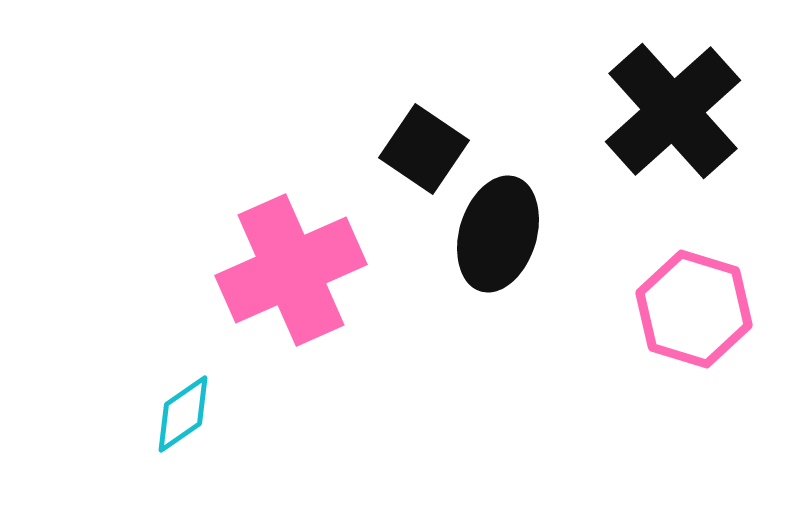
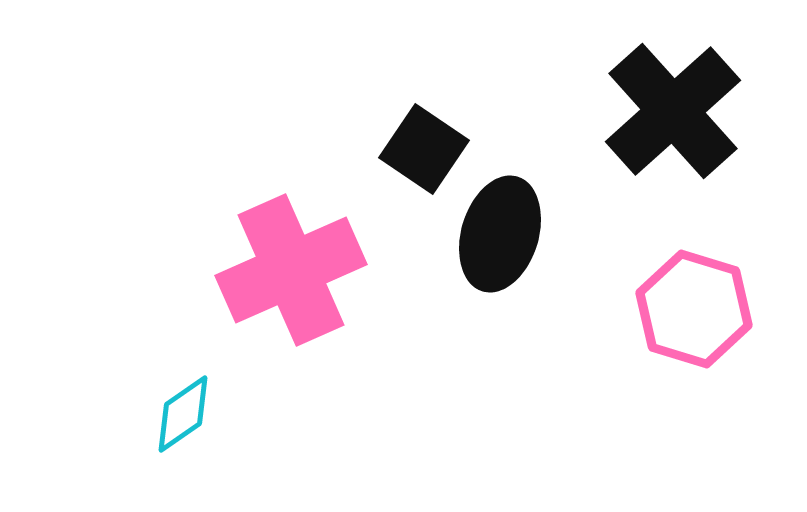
black ellipse: moved 2 px right
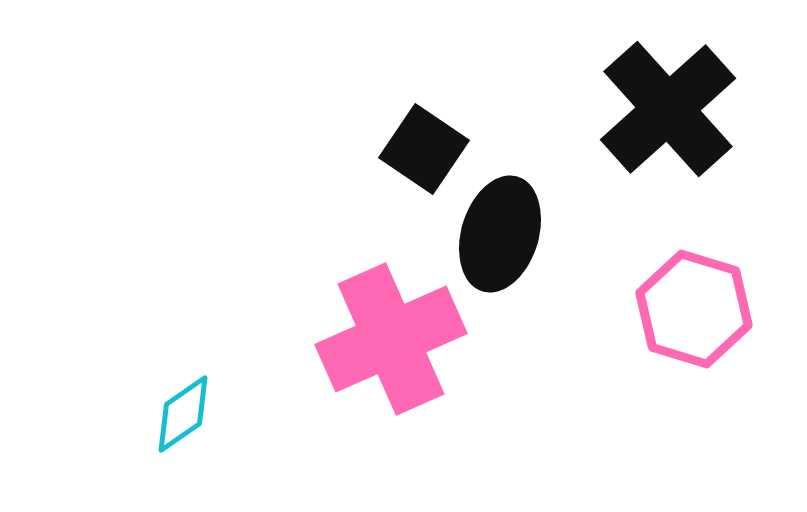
black cross: moved 5 px left, 2 px up
pink cross: moved 100 px right, 69 px down
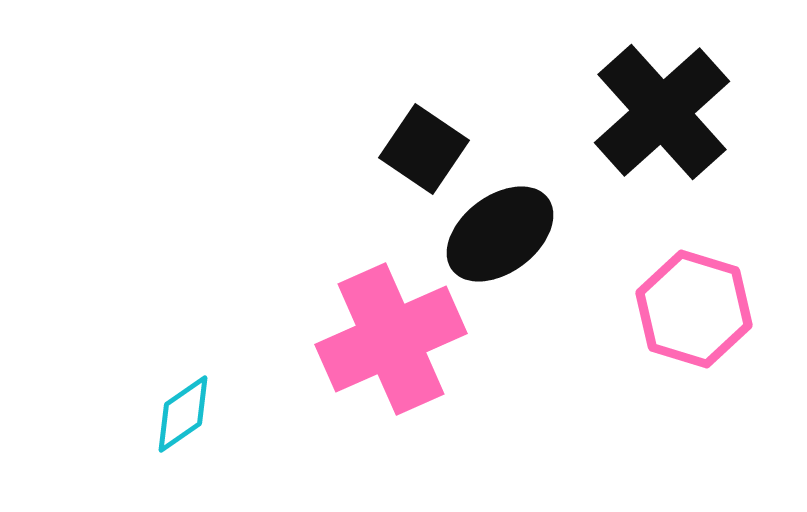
black cross: moved 6 px left, 3 px down
black ellipse: rotated 36 degrees clockwise
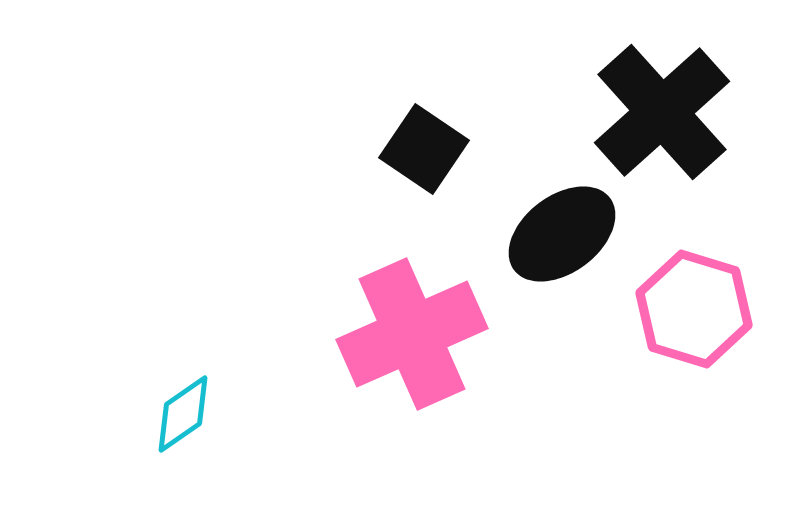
black ellipse: moved 62 px right
pink cross: moved 21 px right, 5 px up
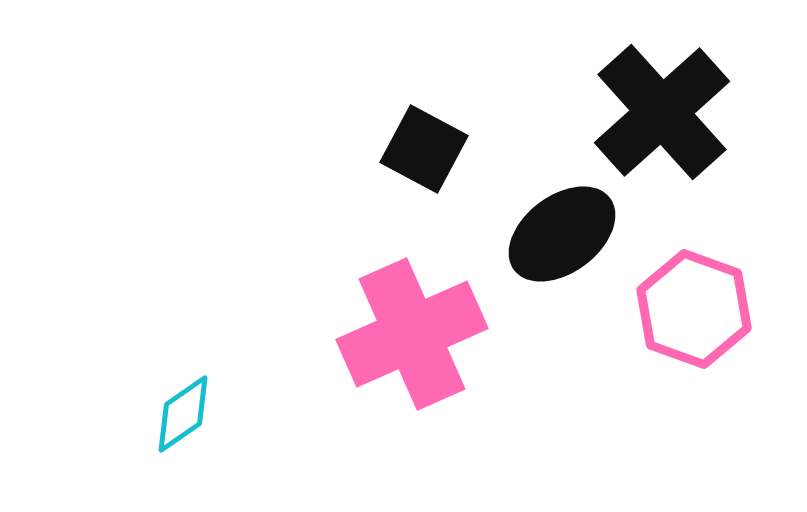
black square: rotated 6 degrees counterclockwise
pink hexagon: rotated 3 degrees clockwise
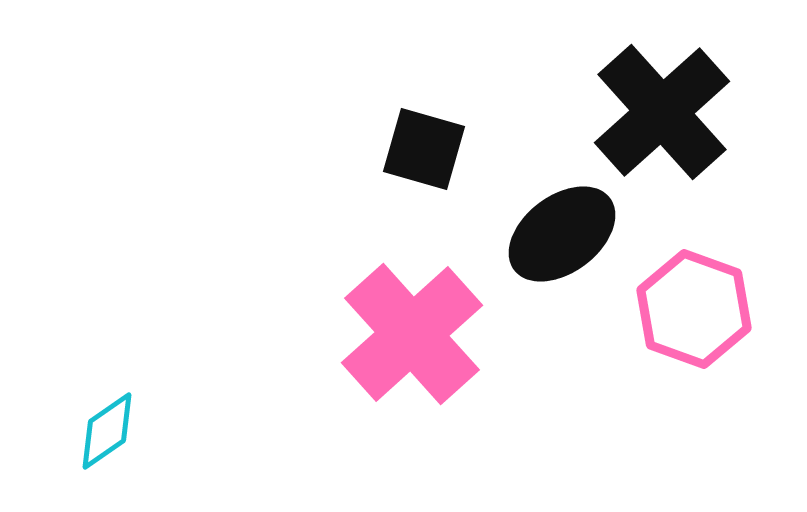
black square: rotated 12 degrees counterclockwise
pink cross: rotated 18 degrees counterclockwise
cyan diamond: moved 76 px left, 17 px down
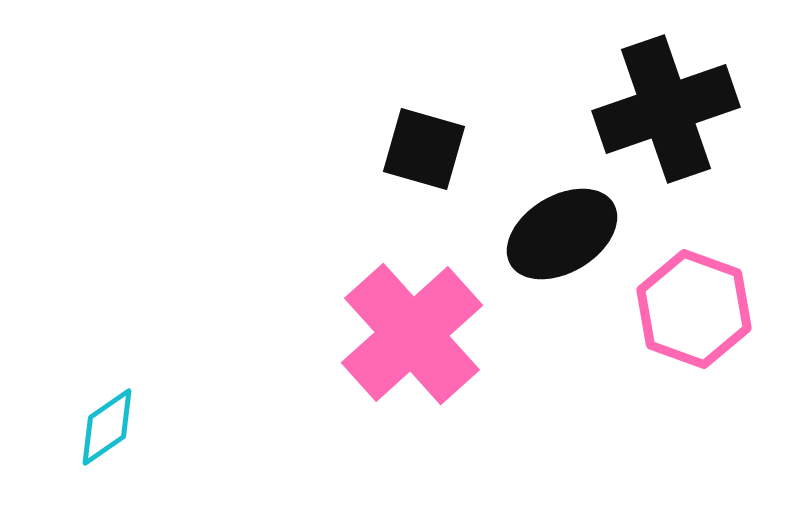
black cross: moved 4 px right, 3 px up; rotated 23 degrees clockwise
black ellipse: rotated 6 degrees clockwise
cyan diamond: moved 4 px up
